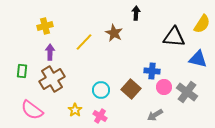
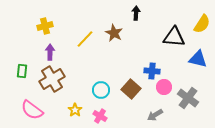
yellow line: moved 1 px right, 3 px up
gray cross: moved 1 px right, 6 px down
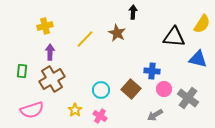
black arrow: moved 3 px left, 1 px up
brown star: moved 3 px right
pink circle: moved 2 px down
pink semicircle: rotated 55 degrees counterclockwise
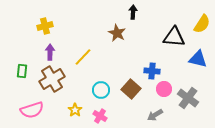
yellow line: moved 2 px left, 18 px down
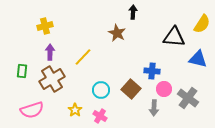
gray arrow: moved 1 px left, 7 px up; rotated 56 degrees counterclockwise
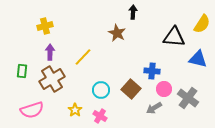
gray arrow: rotated 56 degrees clockwise
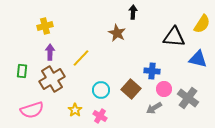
yellow line: moved 2 px left, 1 px down
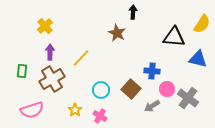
yellow cross: rotated 28 degrees counterclockwise
pink circle: moved 3 px right
gray arrow: moved 2 px left, 2 px up
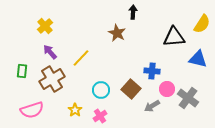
black triangle: rotated 10 degrees counterclockwise
purple arrow: rotated 42 degrees counterclockwise
pink cross: rotated 24 degrees clockwise
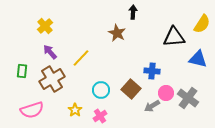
pink circle: moved 1 px left, 4 px down
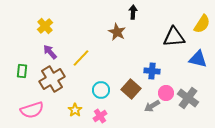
brown star: moved 1 px up
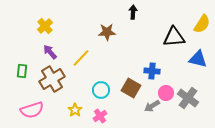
brown star: moved 10 px left; rotated 30 degrees counterclockwise
brown square: moved 1 px up; rotated 12 degrees counterclockwise
